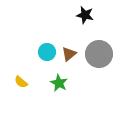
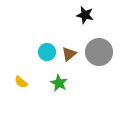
gray circle: moved 2 px up
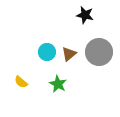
green star: moved 1 px left, 1 px down
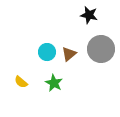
black star: moved 4 px right
gray circle: moved 2 px right, 3 px up
green star: moved 4 px left, 1 px up
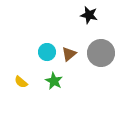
gray circle: moved 4 px down
green star: moved 2 px up
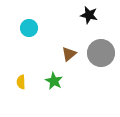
cyan circle: moved 18 px left, 24 px up
yellow semicircle: rotated 48 degrees clockwise
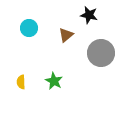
brown triangle: moved 3 px left, 19 px up
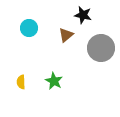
black star: moved 6 px left
gray circle: moved 5 px up
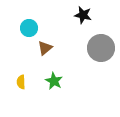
brown triangle: moved 21 px left, 13 px down
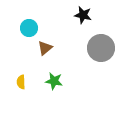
green star: rotated 18 degrees counterclockwise
